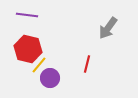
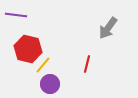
purple line: moved 11 px left
yellow line: moved 4 px right
purple circle: moved 6 px down
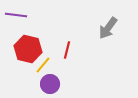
red line: moved 20 px left, 14 px up
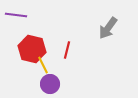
red hexagon: moved 4 px right
yellow line: rotated 66 degrees counterclockwise
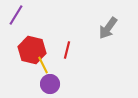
purple line: rotated 65 degrees counterclockwise
red hexagon: moved 1 px down
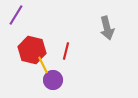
gray arrow: moved 1 px left; rotated 50 degrees counterclockwise
red line: moved 1 px left, 1 px down
purple circle: moved 3 px right, 4 px up
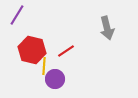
purple line: moved 1 px right
red line: rotated 42 degrees clockwise
yellow line: moved 1 px right, 1 px down; rotated 30 degrees clockwise
purple circle: moved 2 px right, 1 px up
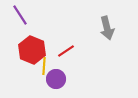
purple line: moved 3 px right; rotated 65 degrees counterclockwise
red hexagon: rotated 8 degrees clockwise
purple circle: moved 1 px right
